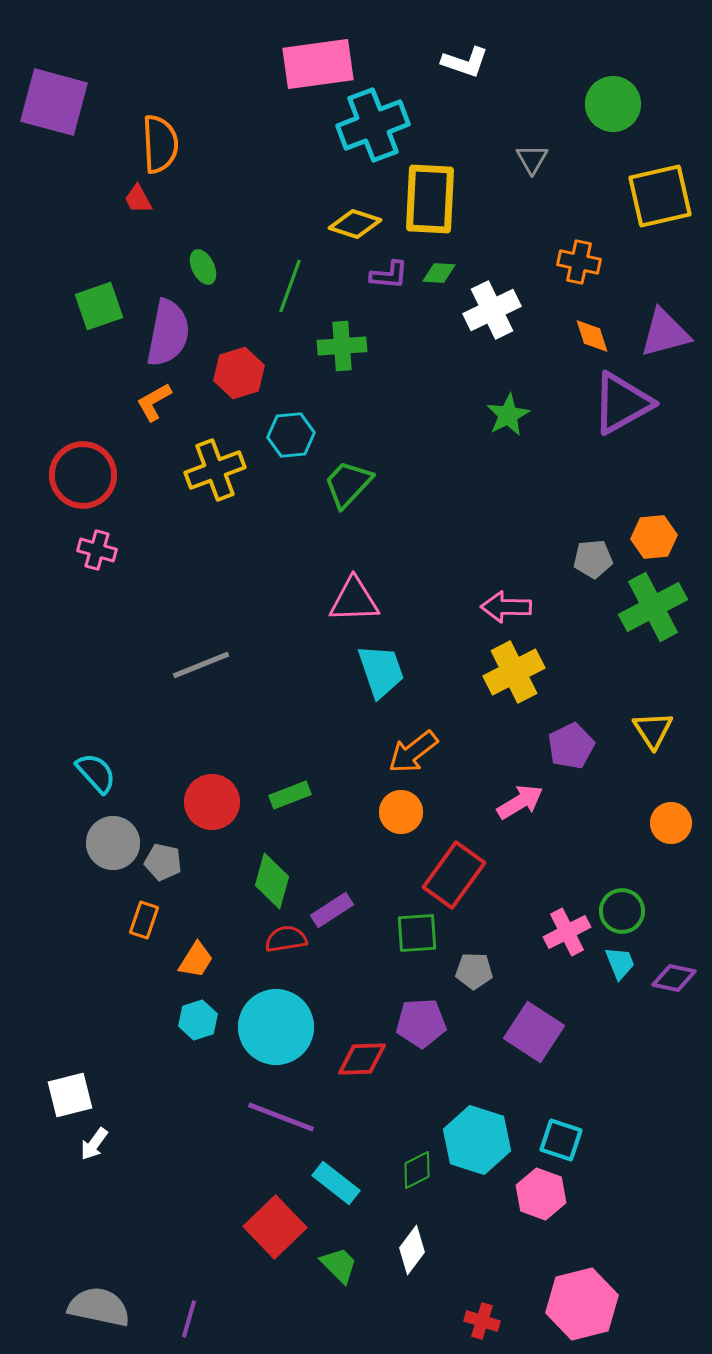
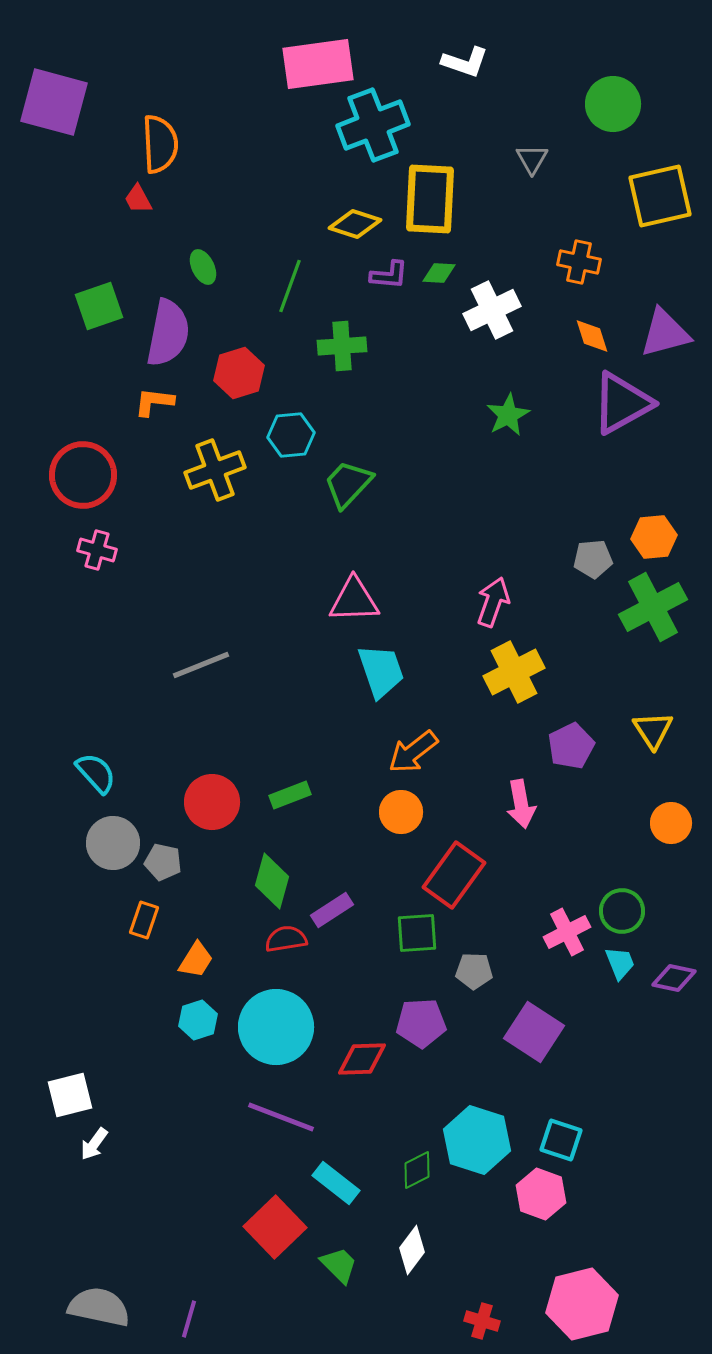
orange L-shape at (154, 402): rotated 36 degrees clockwise
pink arrow at (506, 607): moved 13 px left, 5 px up; rotated 108 degrees clockwise
pink arrow at (520, 802): moved 1 px right, 2 px down; rotated 111 degrees clockwise
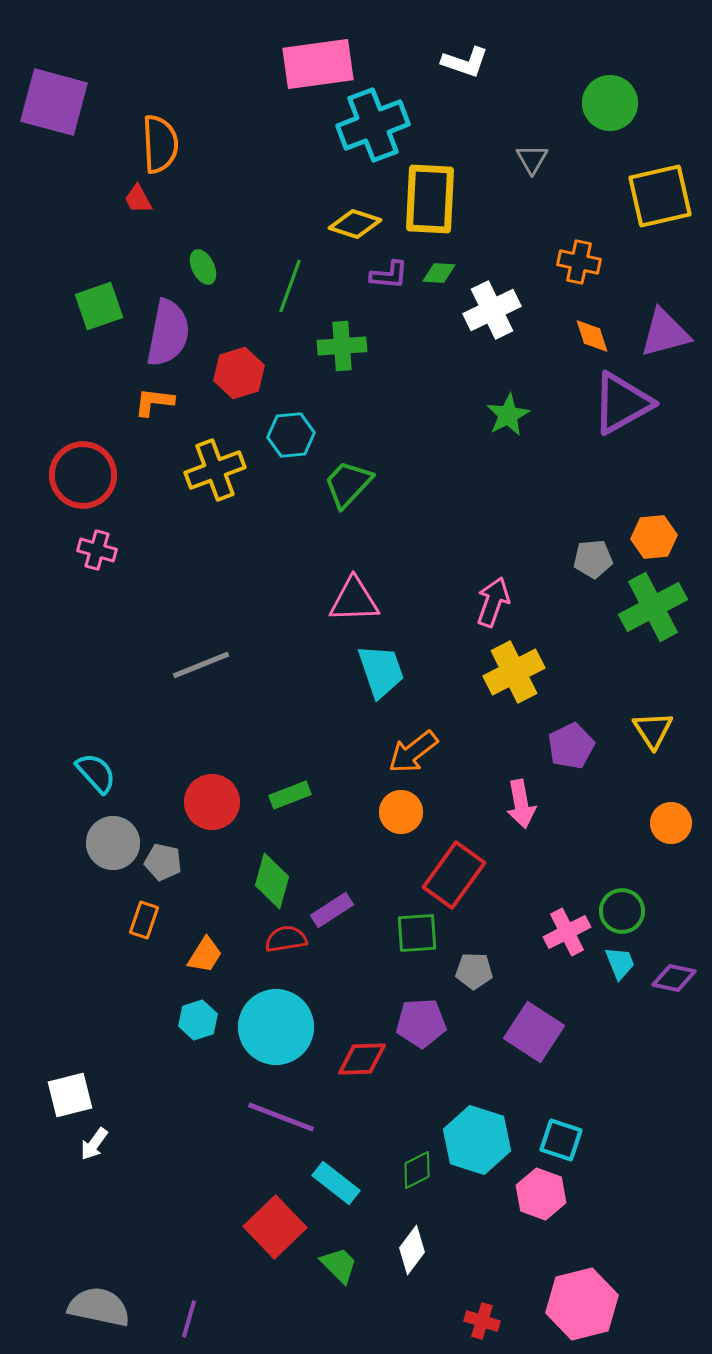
green circle at (613, 104): moved 3 px left, 1 px up
orange trapezoid at (196, 960): moved 9 px right, 5 px up
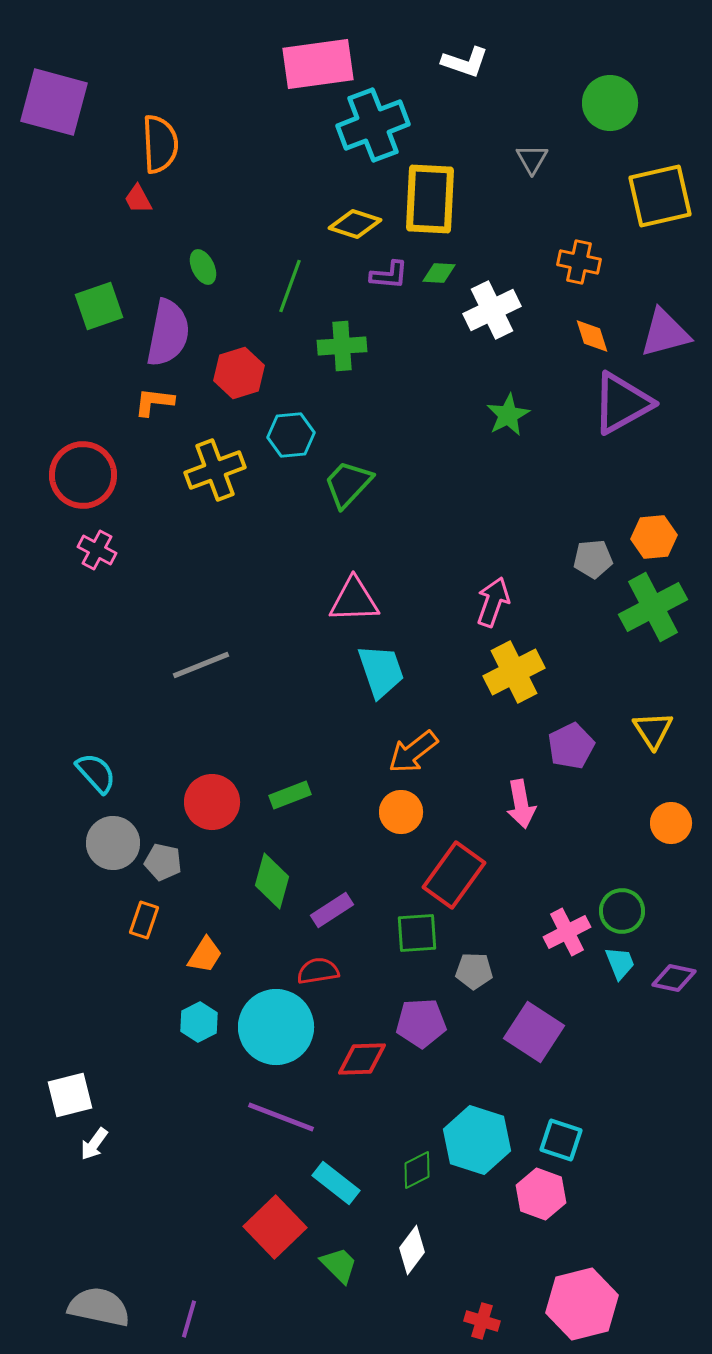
pink cross at (97, 550): rotated 12 degrees clockwise
red semicircle at (286, 939): moved 32 px right, 32 px down
cyan hexagon at (198, 1020): moved 1 px right, 2 px down; rotated 9 degrees counterclockwise
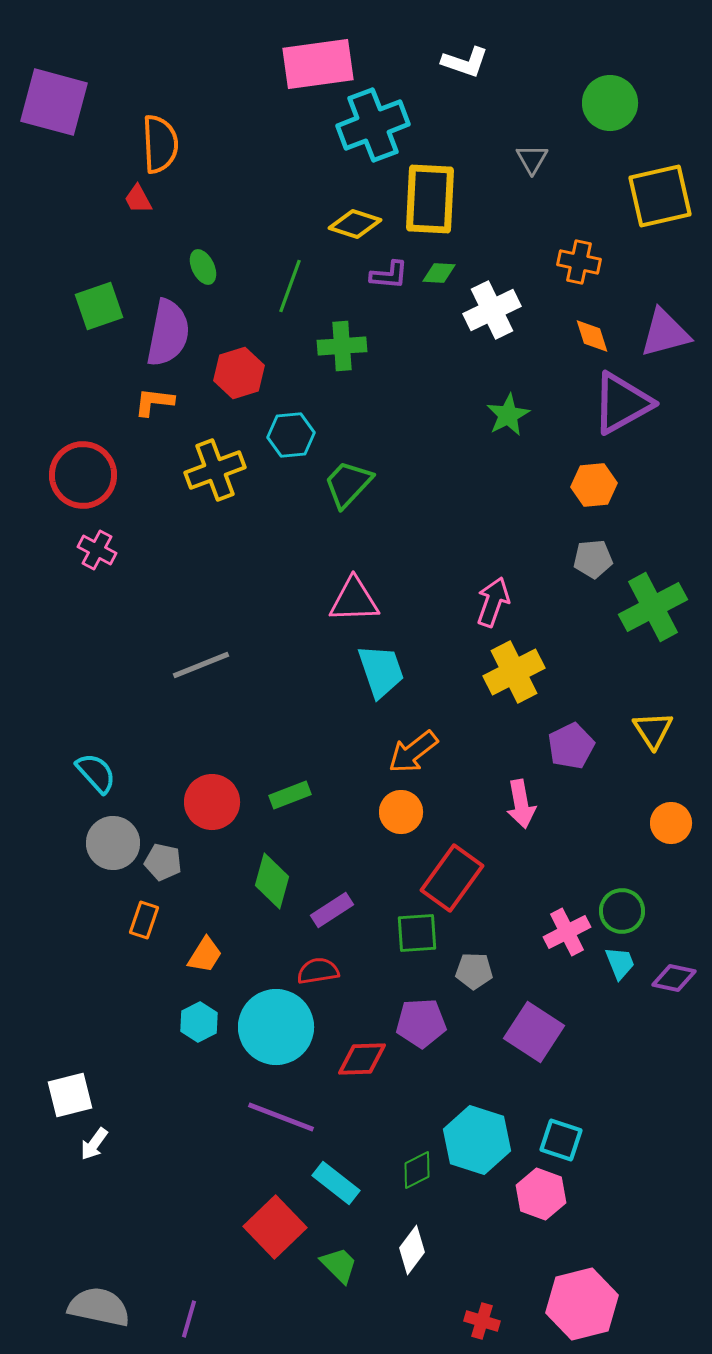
orange hexagon at (654, 537): moved 60 px left, 52 px up
red rectangle at (454, 875): moved 2 px left, 3 px down
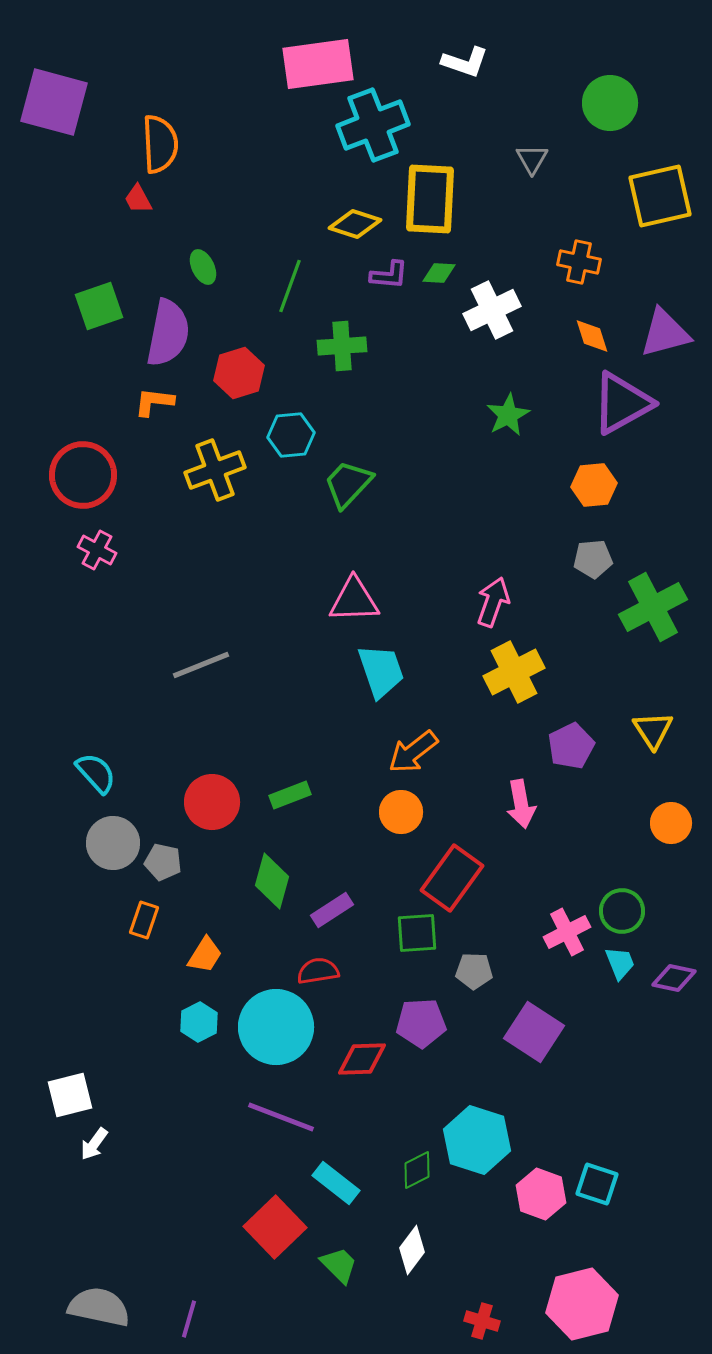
cyan square at (561, 1140): moved 36 px right, 44 px down
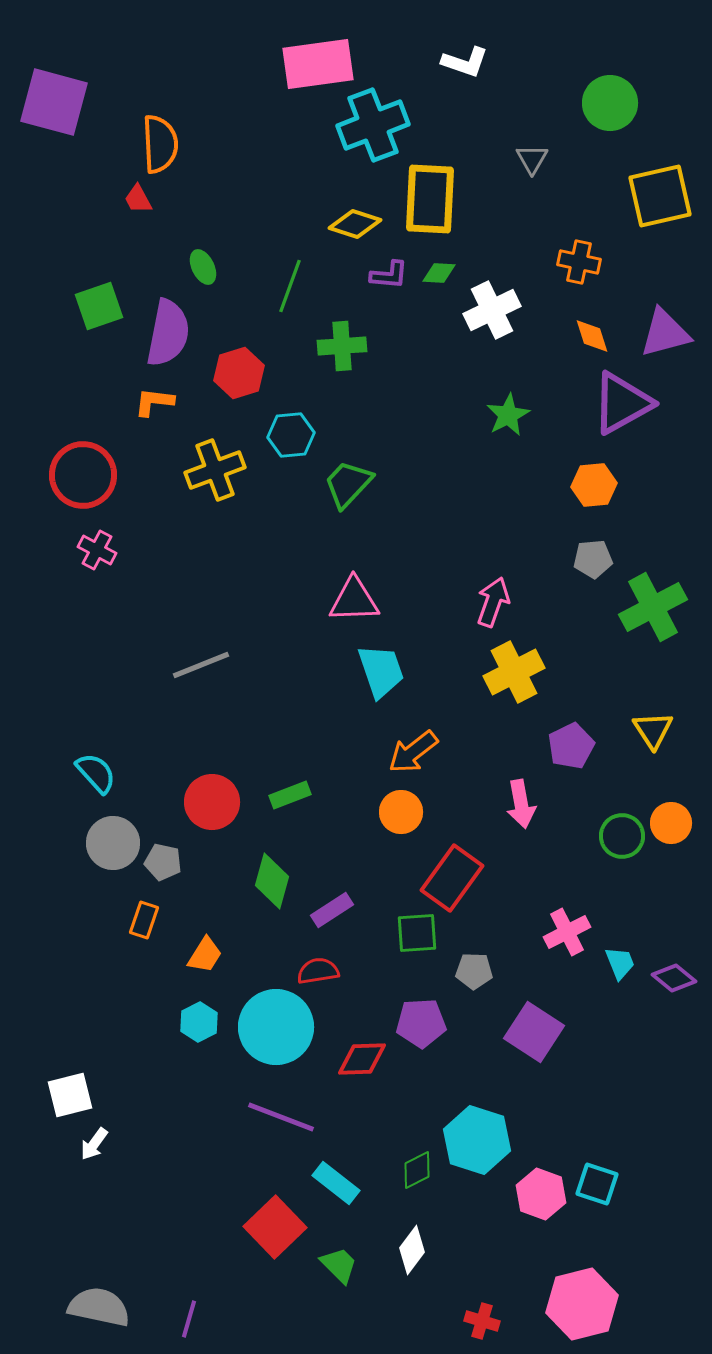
green circle at (622, 911): moved 75 px up
purple diamond at (674, 978): rotated 27 degrees clockwise
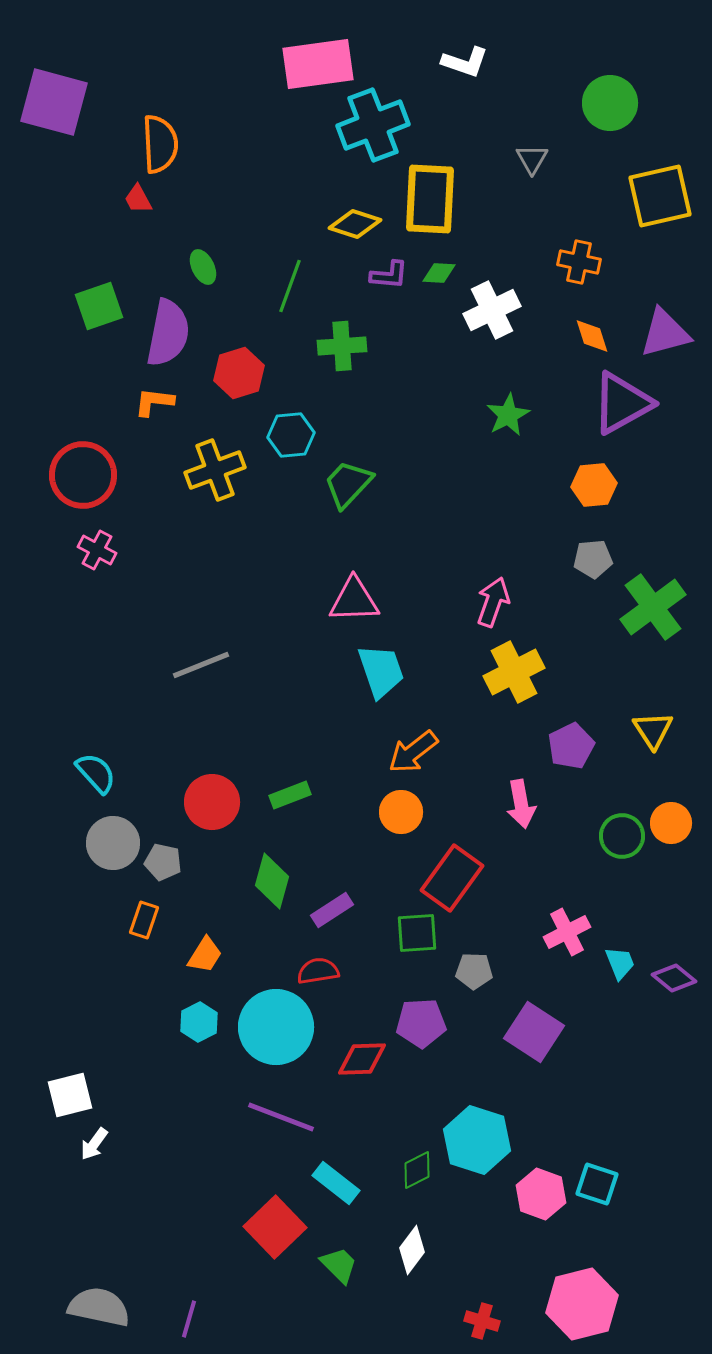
green cross at (653, 607): rotated 8 degrees counterclockwise
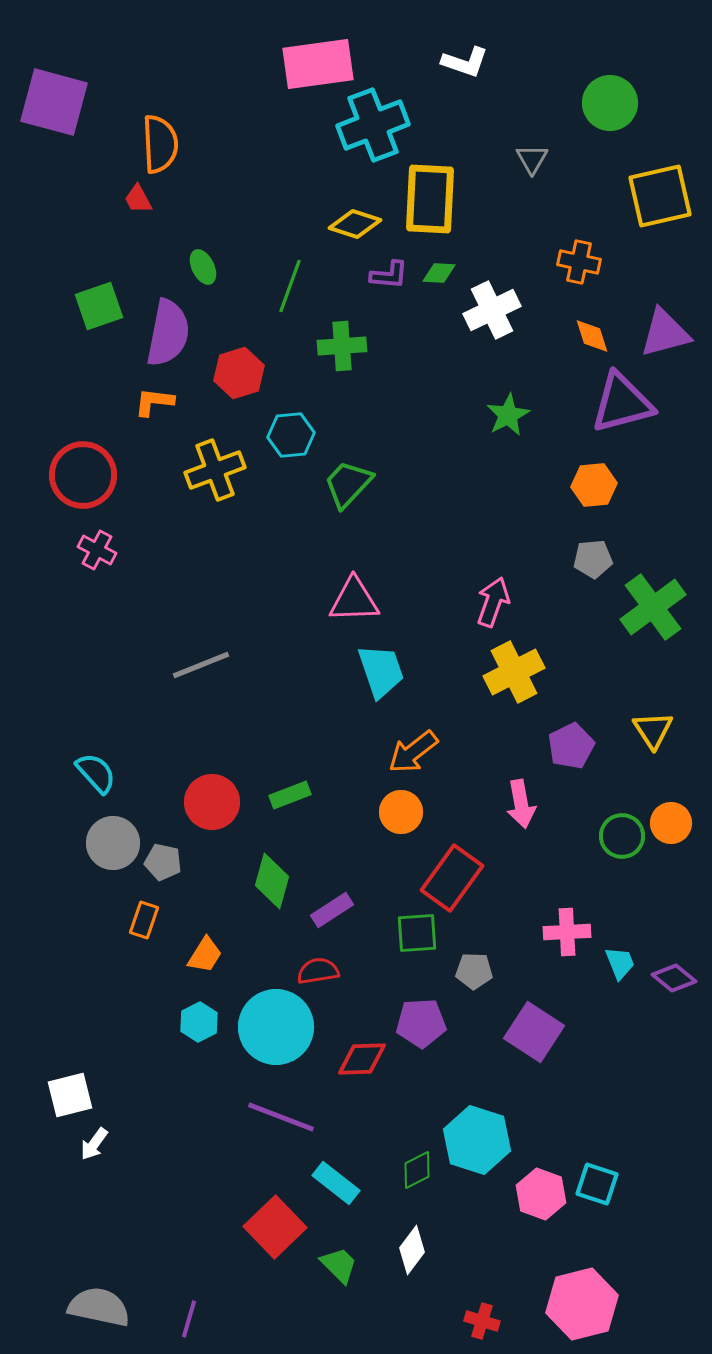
purple triangle at (622, 403): rotated 14 degrees clockwise
pink cross at (567, 932): rotated 24 degrees clockwise
